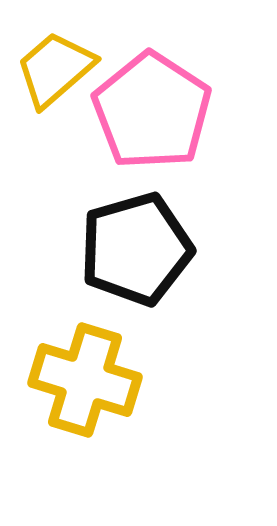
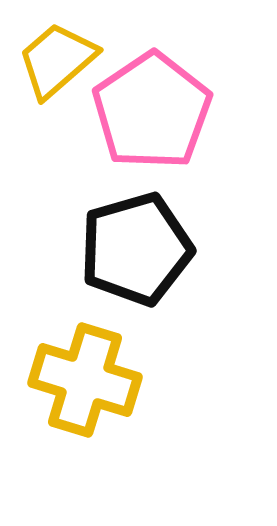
yellow trapezoid: moved 2 px right, 9 px up
pink pentagon: rotated 5 degrees clockwise
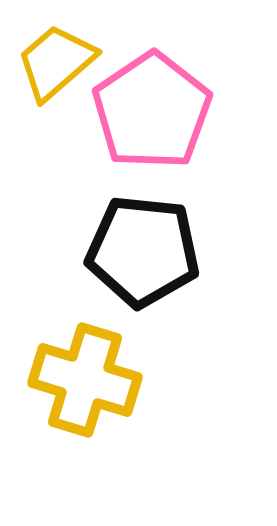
yellow trapezoid: moved 1 px left, 2 px down
black pentagon: moved 7 px right, 2 px down; rotated 22 degrees clockwise
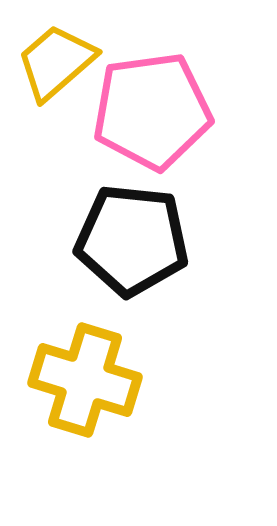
pink pentagon: rotated 26 degrees clockwise
black pentagon: moved 11 px left, 11 px up
